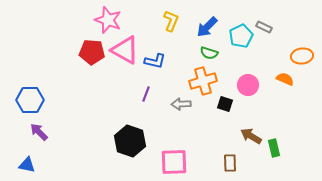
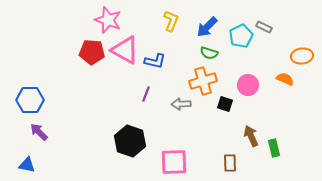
brown arrow: rotated 35 degrees clockwise
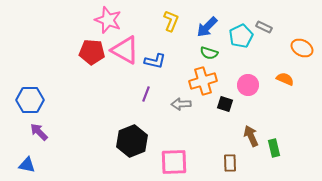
orange ellipse: moved 8 px up; rotated 35 degrees clockwise
black hexagon: moved 2 px right; rotated 20 degrees clockwise
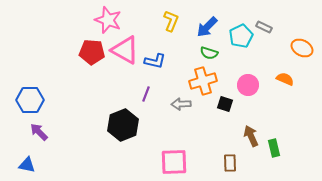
black hexagon: moved 9 px left, 16 px up
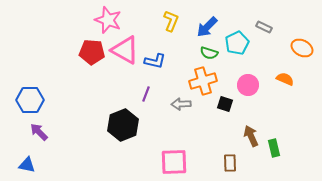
cyan pentagon: moved 4 px left, 7 px down
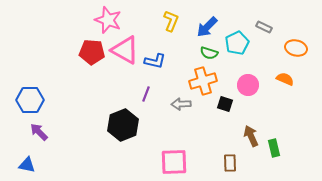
orange ellipse: moved 6 px left; rotated 15 degrees counterclockwise
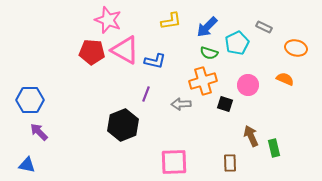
yellow L-shape: rotated 60 degrees clockwise
